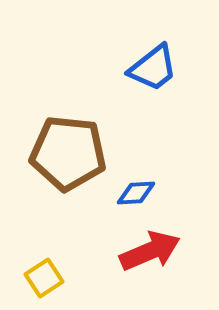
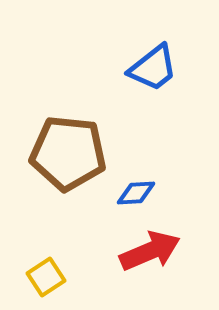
yellow square: moved 2 px right, 1 px up
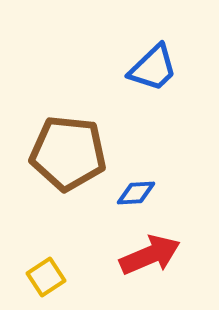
blue trapezoid: rotated 6 degrees counterclockwise
red arrow: moved 4 px down
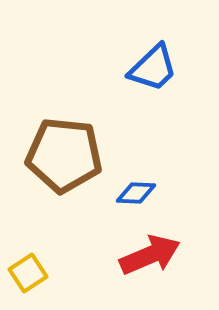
brown pentagon: moved 4 px left, 2 px down
blue diamond: rotated 6 degrees clockwise
yellow square: moved 18 px left, 4 px up
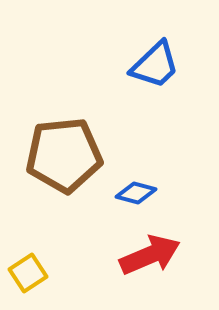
blue trapezoid: moved 2 px right, 3 px up
brown pentagon: rotated 12 degrees counterclockwise
blue diamond: rotated 12 degrees clockwise
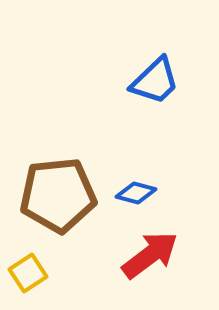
blue trapezoid: moved 16 px down
brown pentagon: moved 6 px left, 40 px down
red arrow: rotated 14 degrees counterclockwise
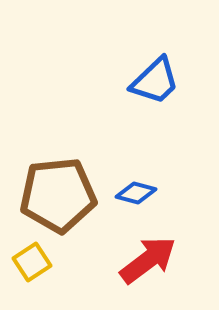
red arrow: moved 2 px left, 5 px down
yellow square: moved 4 px right, 11 px up
